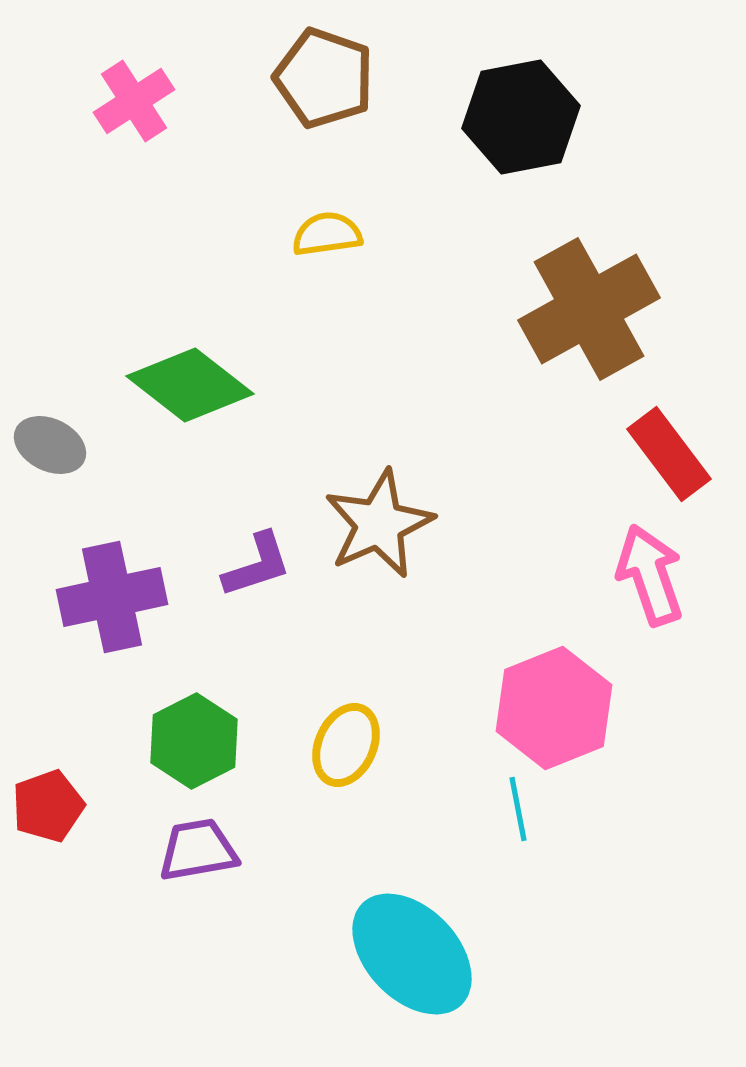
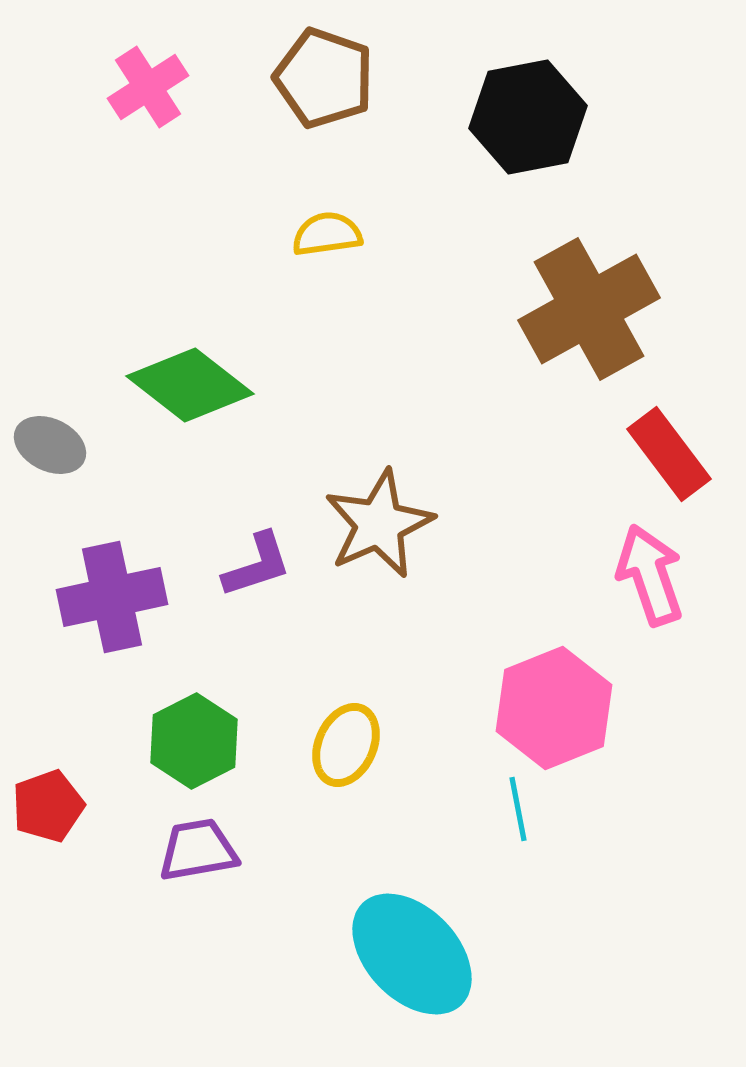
pink cross: moved 14 px right, 14 px up
black hexagon: moved 7 px right
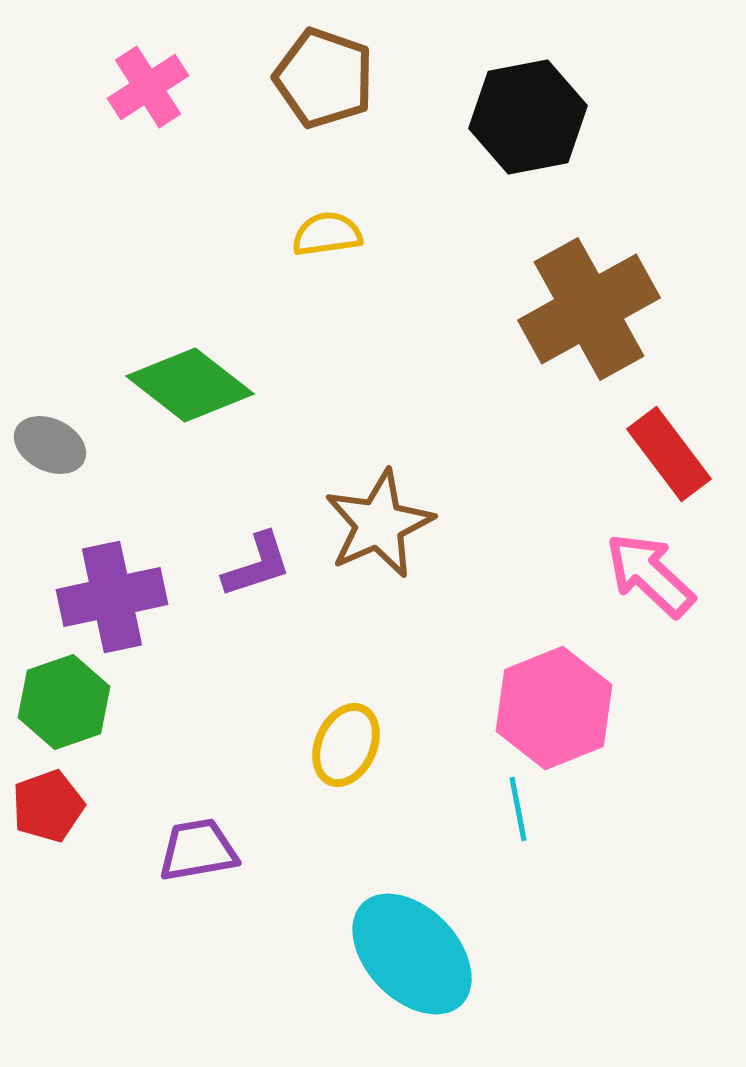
pink arrow: rotated 28 degrees counterclockwise
green hexagon: moved 130 px left, 39 px up; rotated 8 degrees clockwise
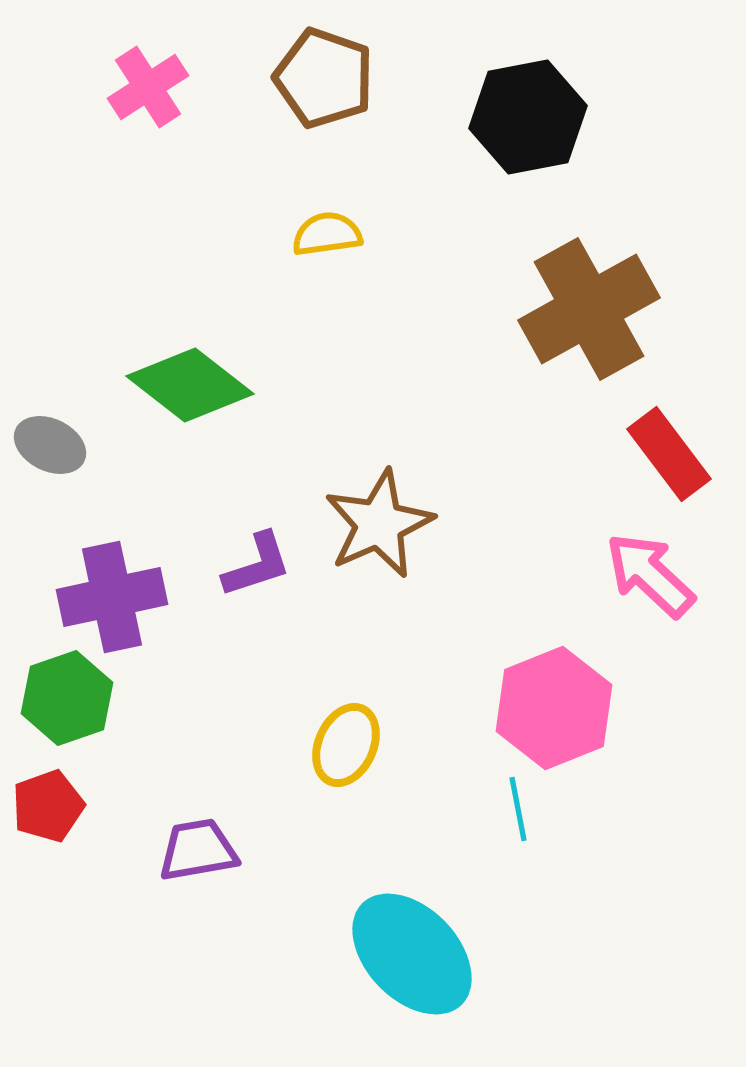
green hexagon: moved 3 px right, 4 px up
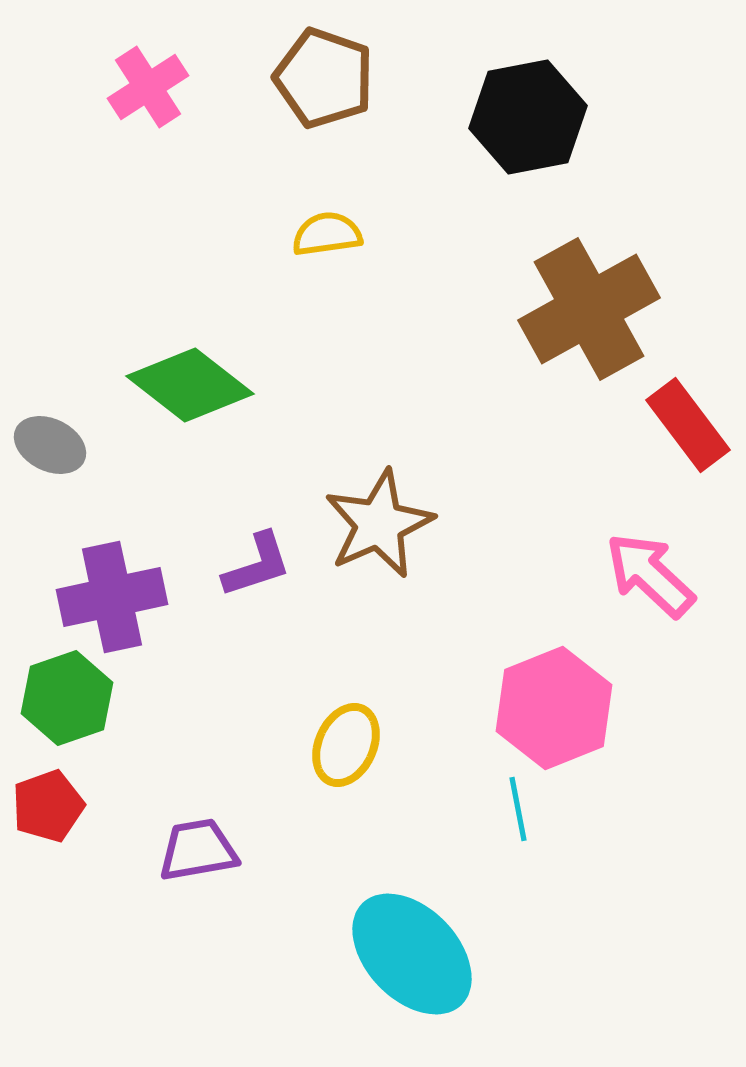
red rectangle: moved 19 px right, 29 px up
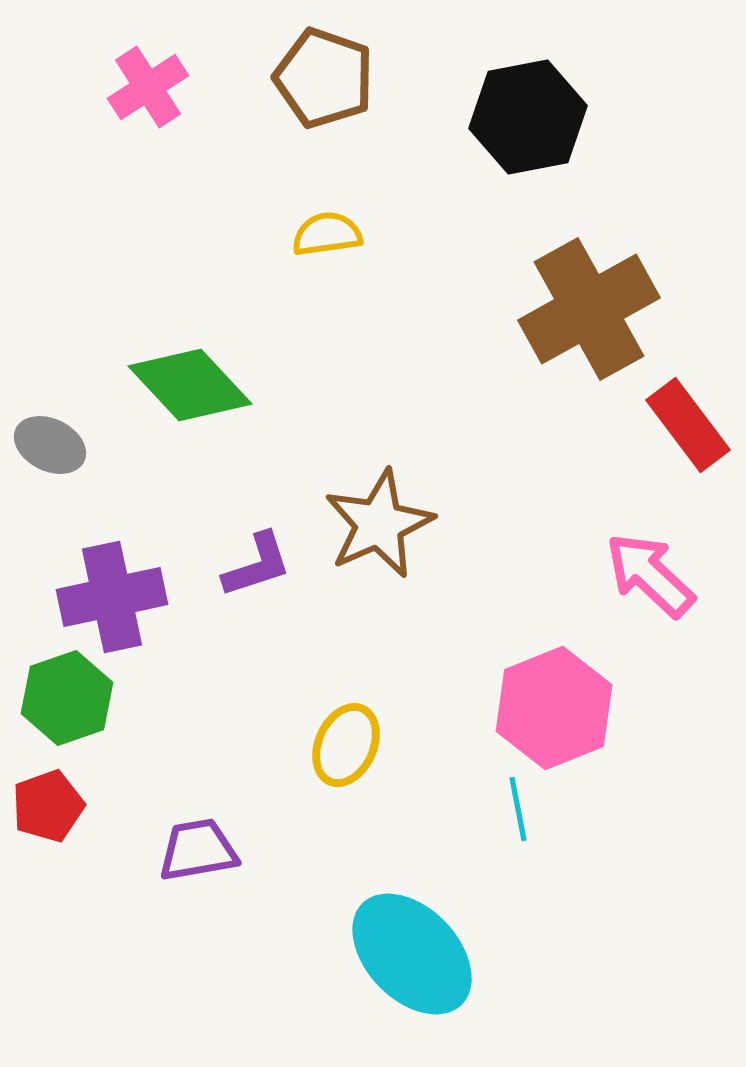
green diamond: rotated 9 degrees clockwise
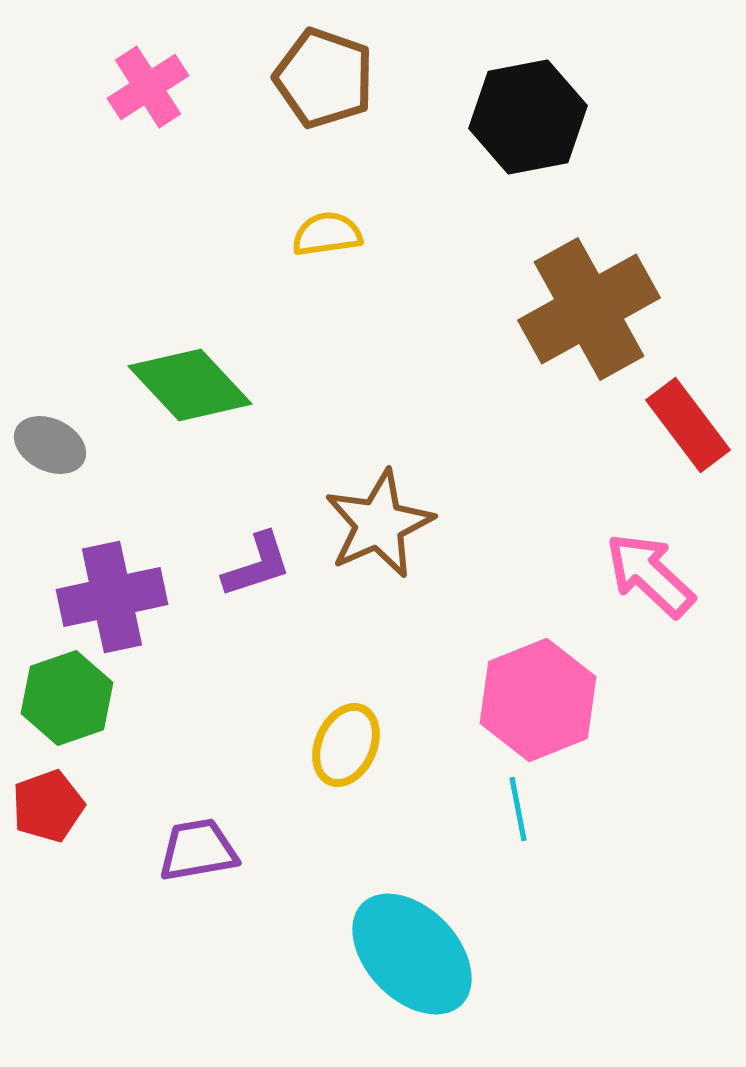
pink hexagon: moved 16 px left, 8 px up
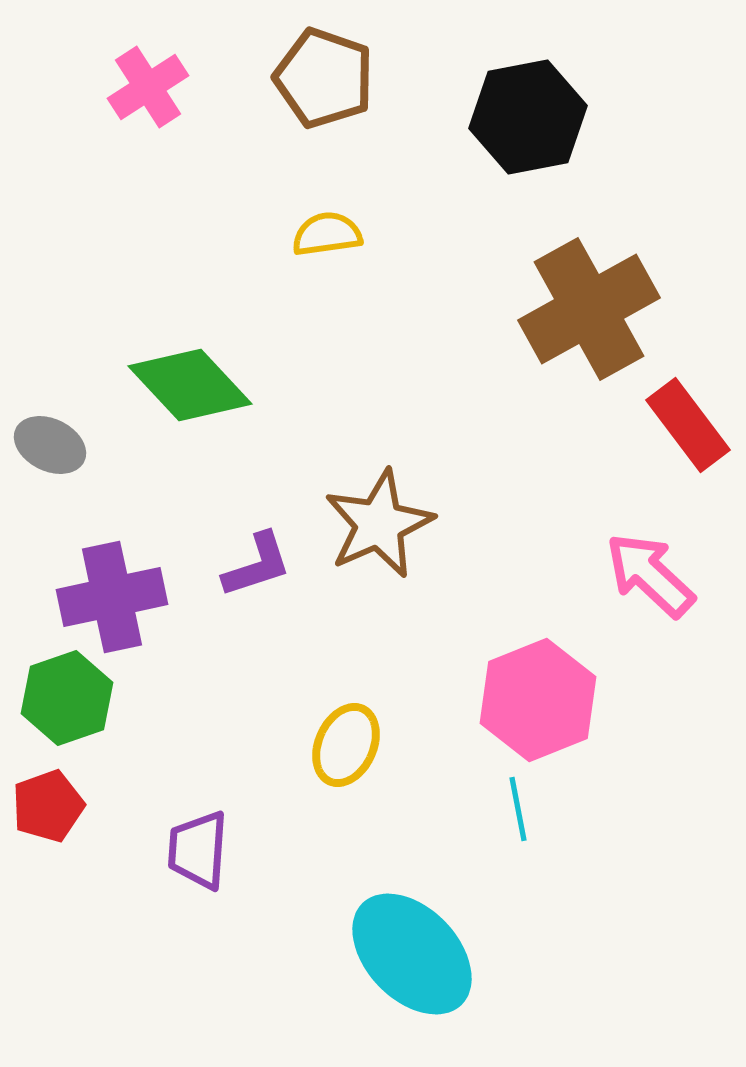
purple trapezoid: rotated 76 degrees counterclockwise
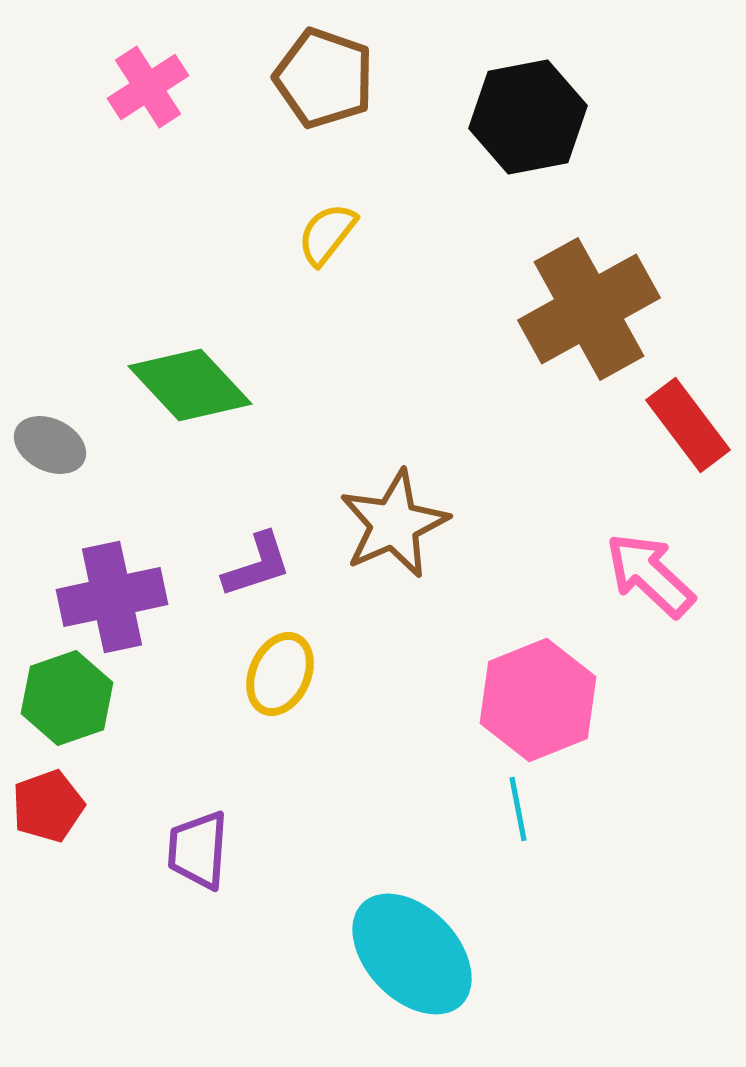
yellow semicircle: rotated 44 degrees counterclockwise
brown star: moved 15 px right
yellow ellipse: moved 66 px left, 71 px up
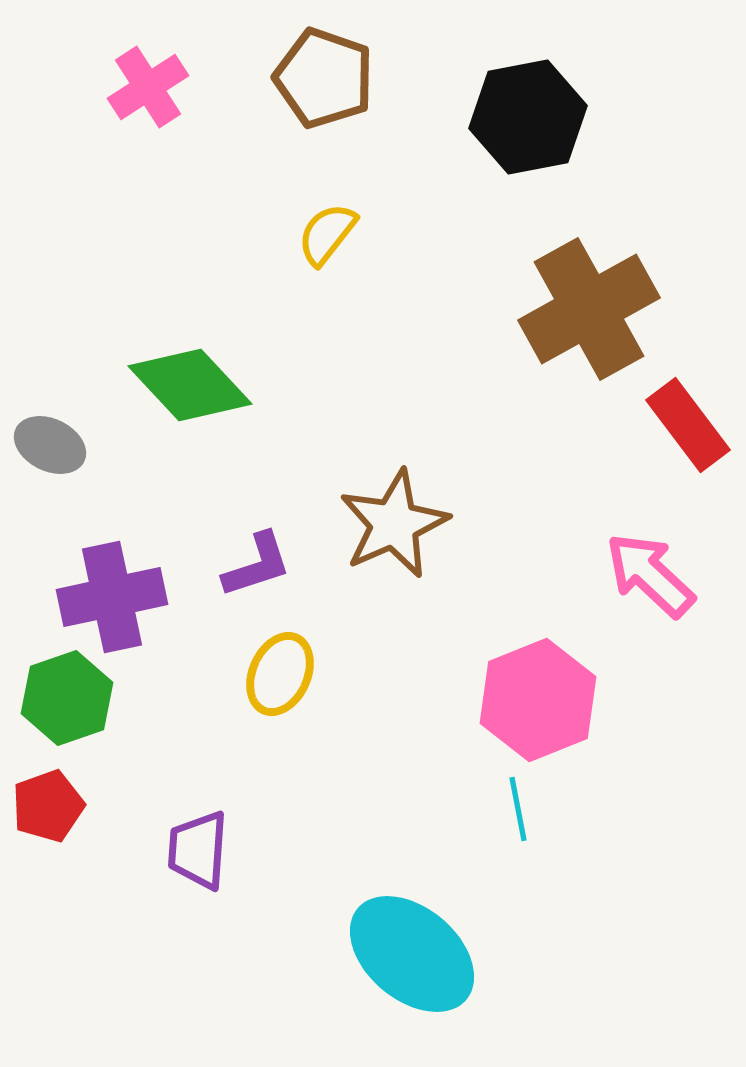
cyan ellipse: rotated 6 degrees counterclockwise
